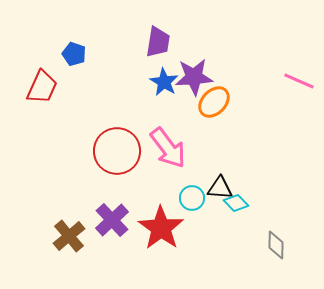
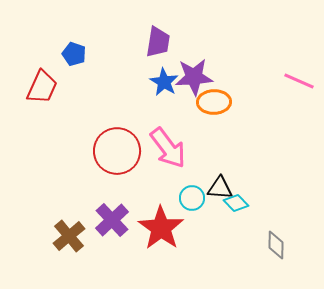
orange ellipse: rotated 44 degrees clockwise
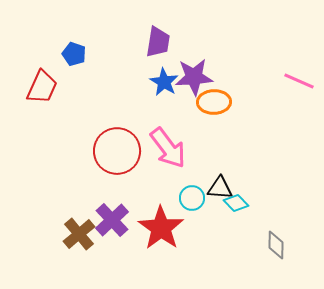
brown cross: moved 10 px right, 2 px up
